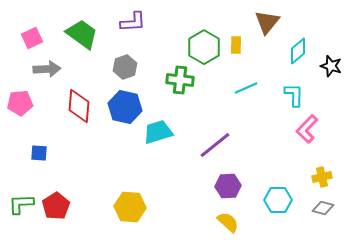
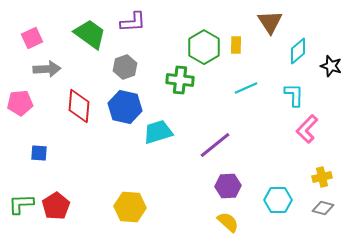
brown triangle: moved 3 px right; rotated 12 degrees counterclockwise
green trapezoid: moved 8 px right
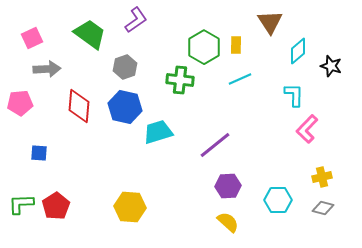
purple L-shape: moved 3 px right, 2 px up; rotated 32 degrees counterclockwise
cyan line: moved 6 px left, 9 px up
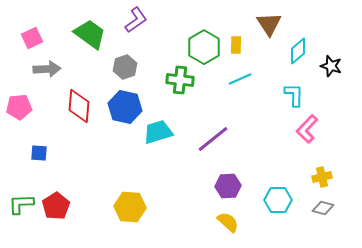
brown triangle: moved 1 px left, 2 px down
pink pentagon: moved 1 px left, 4 px down
purple line: moved 2 px left, 6 px up
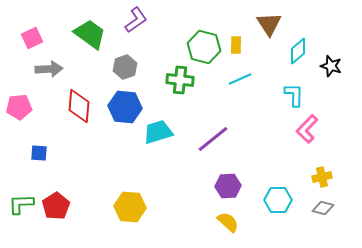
green hexagon: rotated 16 degrees counterclockwise
gray arrow: moved 2 px right
blue hexagon: rotated 8 degrees counterclockwise
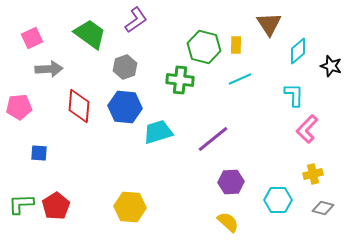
yellow cross: moved 9 px left, 3 px up
purple hexagon: moved 3 px right, 4 px up
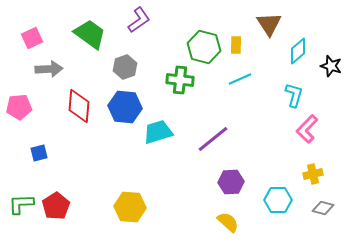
purple L-shape: moved 3 px right
cyan L-shape: rotated 15 degrees clockwise
blue square: rotated 18 degrees counterclockwise
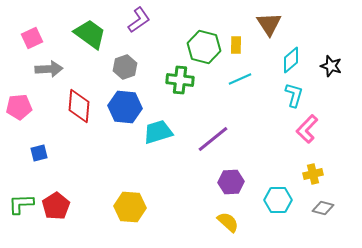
cyan diamond: moved 7 px left, 9 px down
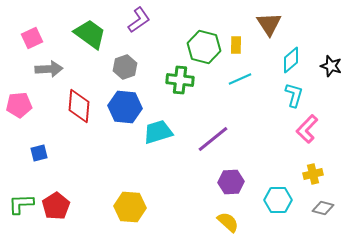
pink pentagon: moved 2 px up
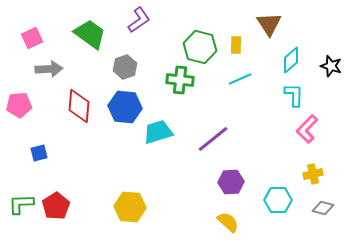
green hexagon: moved 4 px left
cyan L-shape: rotated 15 degrees counterclockwise
